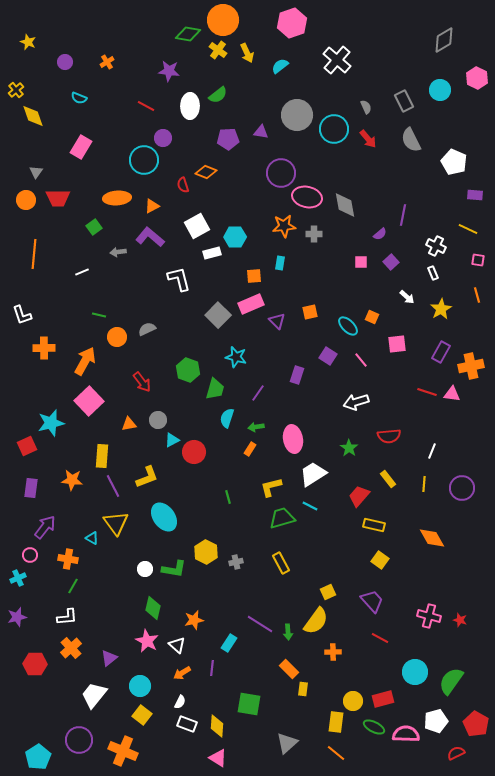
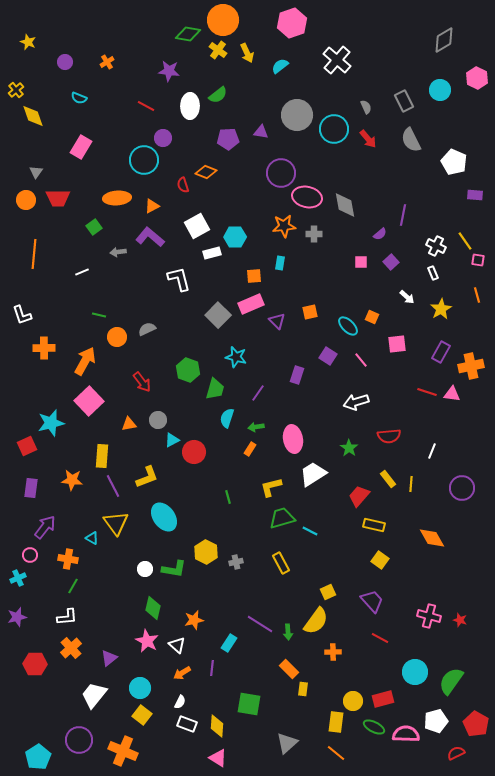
yellow line at (468, 229): moved 3 px left, 12 px down; rotated 30 degrees clockwise
yellow line at (424, 484): moved 13 px left
cyan line at (310, 506): moved 25 px down
cyan circle at (140, 686): moved 2 px down
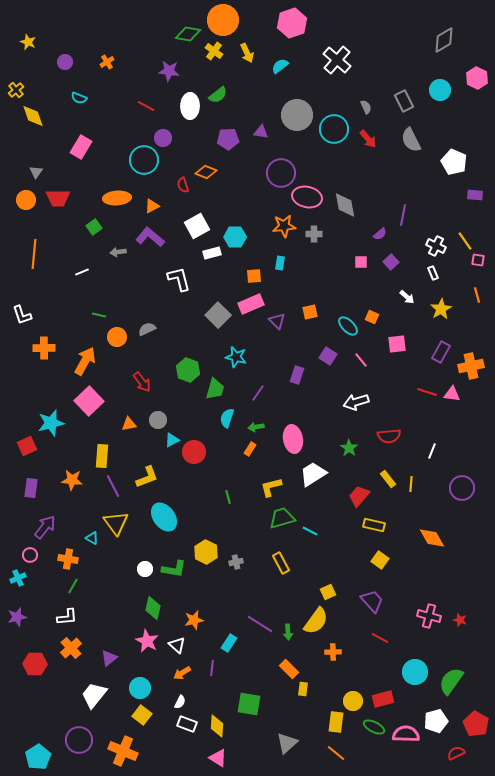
yellow cross at (218, 50): moved 4 px left, 1 px down
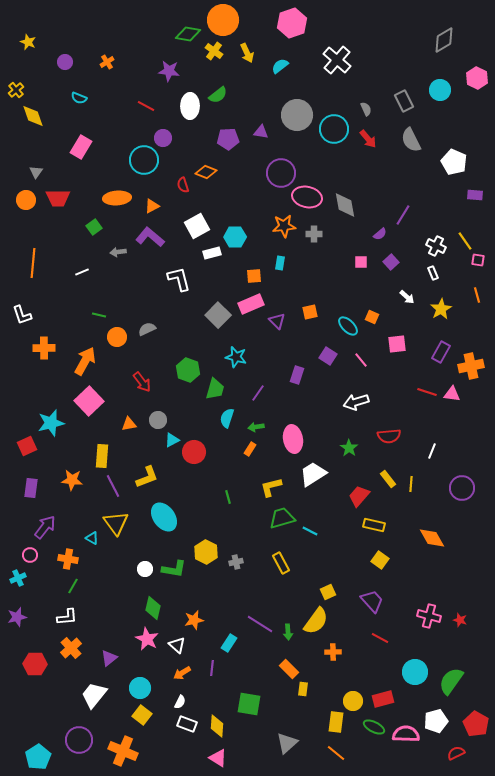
gray semicircle at (366, 107): moved 2 px down
purple line at (403, 215): rotated 20 degrees clockwise
orange line at (34, 254): moved 1 px left, 9 px down
pink star at (147, 641): moved 2 px up
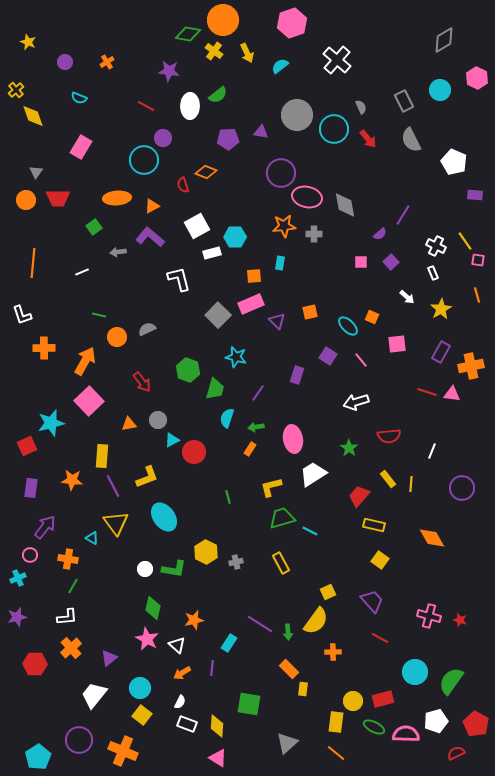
gray semicircle at (366, 109): moved 5 px left, 2 px up
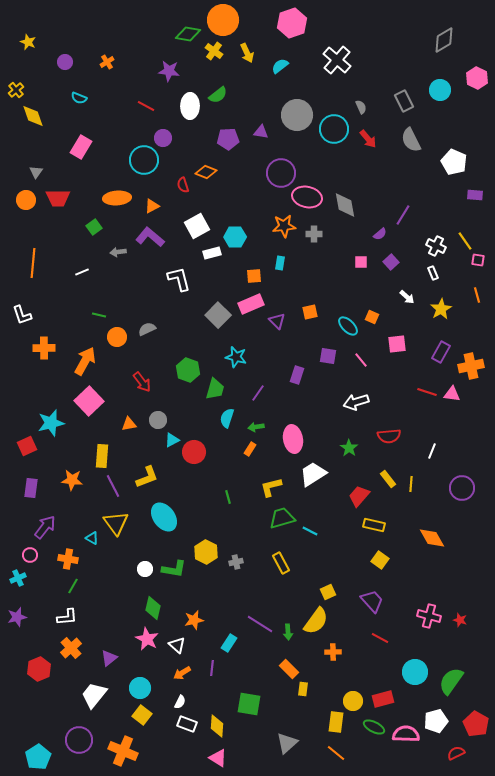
purple square at (328, 356): rotated 24 degrees counterclockwise
red hexagon at (35, 664): moved 4 px right, 5 px down; rotated 25 degrees counterclockwise
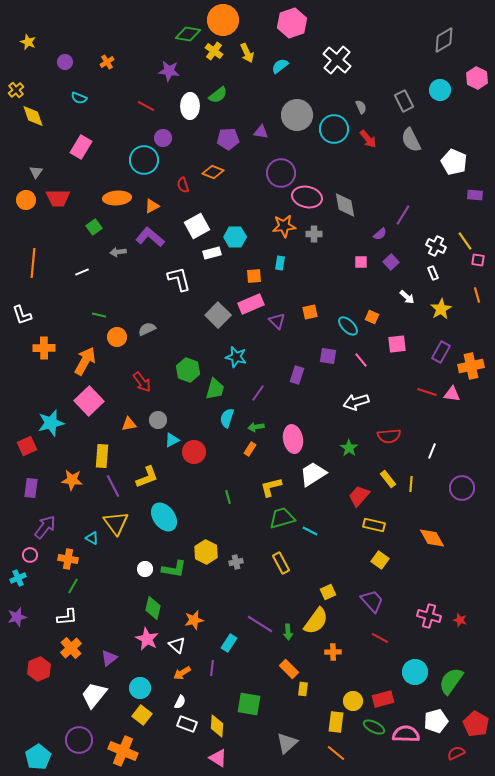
orange diamond at (206, 172): moved 7 px right
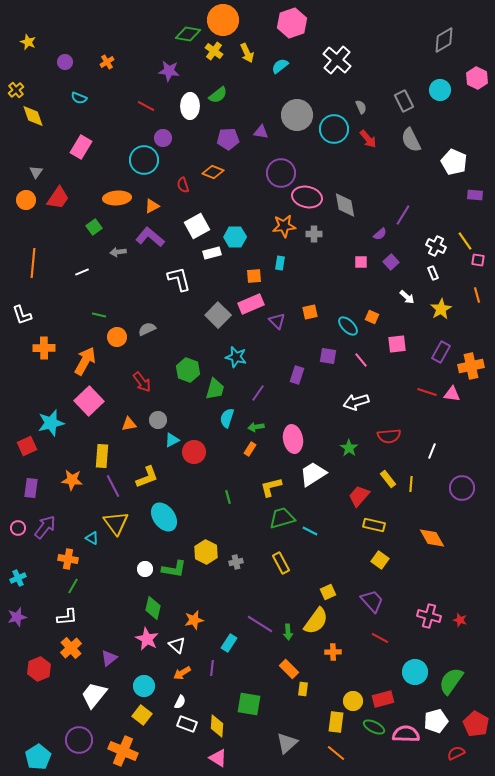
red trapezoid at (58, 198): rotated 55 degrees counterclockwise
pink circle at (30, 555): moved 12 px left, 27 px up
cyan circle at (140, 688): moved 4 px right, 2 px up
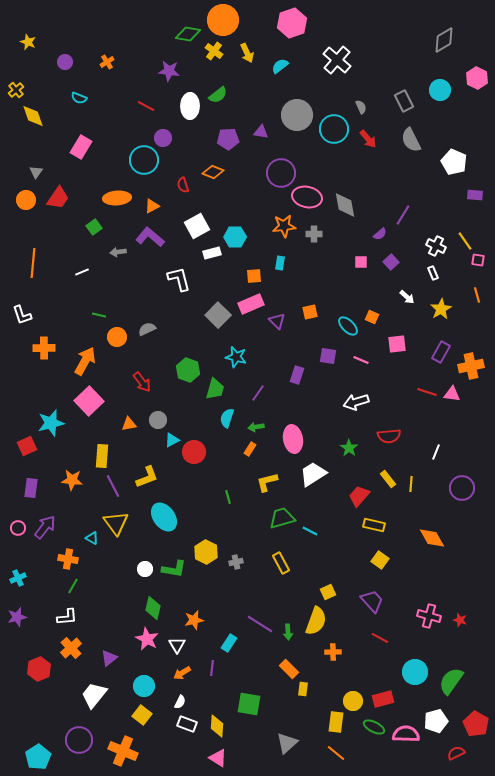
pink line at (361, 360): rotated 28 degrees counterclockwise
white line at (432, 451): moved 4 px right, 1 px down
yellow L-shape at (271, 487): moved 4 px left, 5 px up
yellow semicircle at (316, 621): rotated 16 degrees counterclockwise
white triangle at (177, 645): rotated 18 degrees clockwise
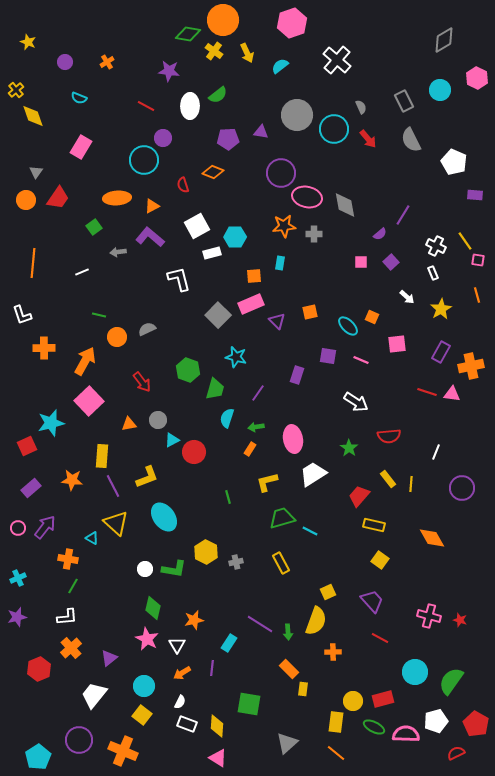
white arrow at (356, 402): rotated 130 degrees counterclockwise
purple rectangle at (31, 488): rotated 42 degrees clockwise
yellow triangle at (116, 523): rotated 12 degrees counterclockwise
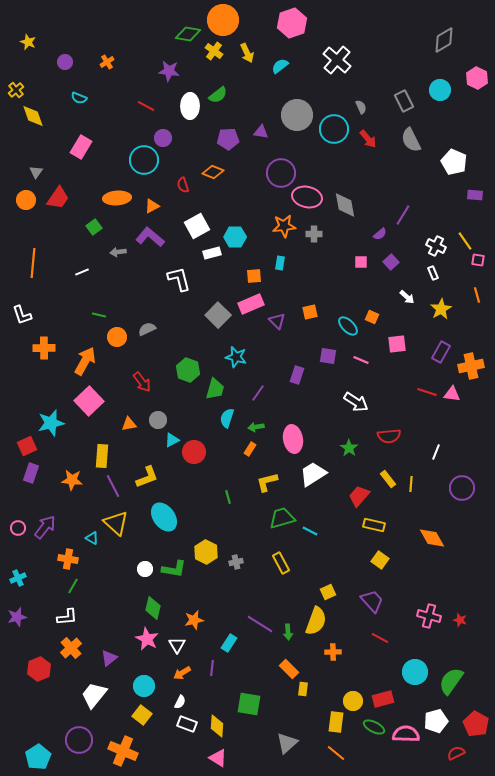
purple rectangle at (31, 488): moved 15 px up; rotated 30 degrees counterclockwise
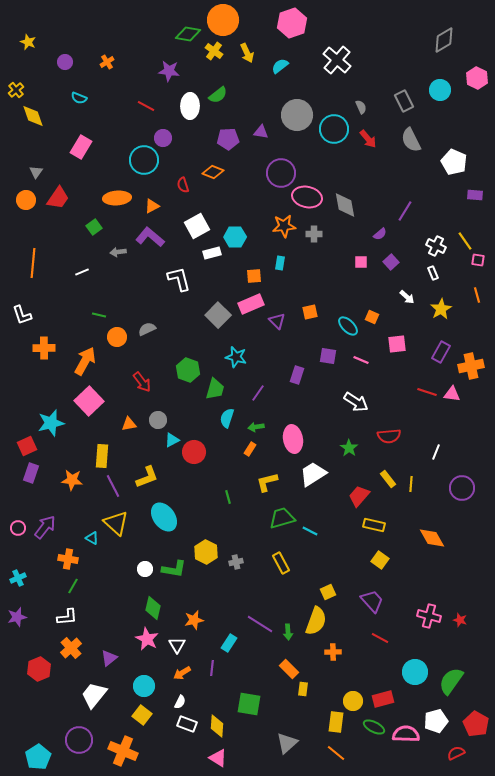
purple line at (403, 215): moved 2 px right, 4 px up
